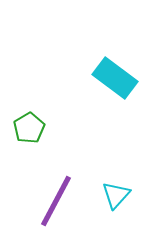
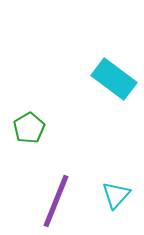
cyan rectangle: moved 1 px left, 1 px down
purple line: rotated 6 degrees counterclockwise
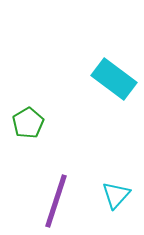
green pentagon: moved 1 px left, 5 px up
purple line: rotated 4 degrees counterclockwise
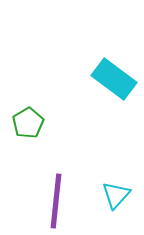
purple line: rotated 12 degrees counterclockwise
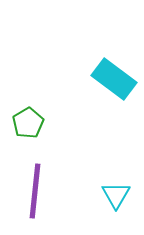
cyan triangle: rotated 12 degrees counterclockwise
purple line: moved 21 px left, 10 px up
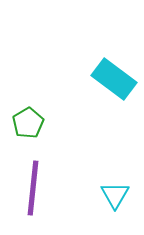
purple line: moved 2 px left, 3 px up
cyan triangle: moved 1 px left
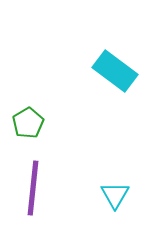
cyan rectangle: moved 1 px right, 8 px up
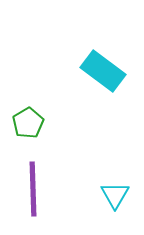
cyan rectangle: moved 12 px left
purple line: moved 1 px down; rotated 8 degrees counterclockwise
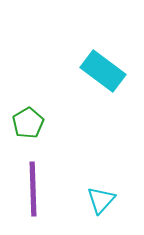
cyan triangle: moved 14 px left, 5 px down; rotated 12 degrees clockwise
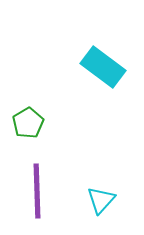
cyan rectangle: moved 4 px up
purple line: moved 4 px right, 2 px down
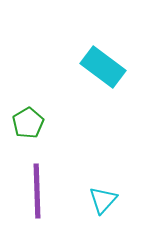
cyan triangle: moved 2 px right
